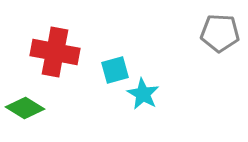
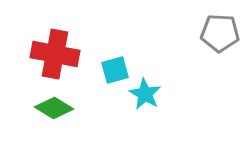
red cross: moved 2 px down
cyan star: moved 2 px right
green diamond: moved 29 px right
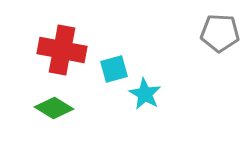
red cross: moved 7 px right, 4 px up
cyan square: moved 1 px left, 1 px up
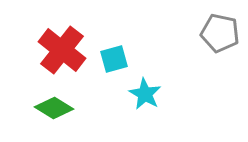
gray pentagon: rotated 9 degrees clockwise
red cross: rotated 27 degrees clockwise
cyan square: moved 10 px up
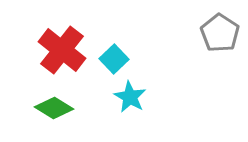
gray pentagon: rotated 21 degrees clockwise
cyan square: rotated 28 degrees counterclockwise
cyan star: moved 15 px left, 3 px down
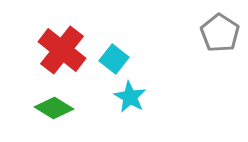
cyan square: rotated 8 degrees counterclockwise
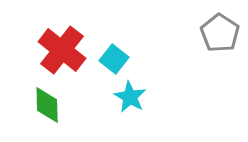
green diamond: moved 7 px left, 3 px up; rotated 57 degrees clockwise
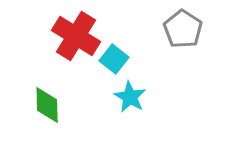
gray pentagon: moved 37 px left, 4 px up
red cross: moved 14 px right, 14 px up; rotated 6 degrees counterclockwise
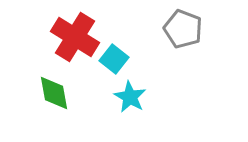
gray pentagon: rotated 12 degrees counterclockwise
red cross: moved 1 px left, 1 px down
green diamond: moved 7 px right, 12 px up; rotated 9 degrees counterclockwise
